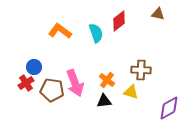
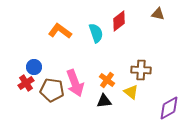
yellow triangle: rotated 21 degrees clockwise
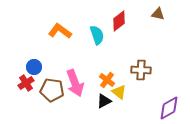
cyan semicircle: moved 1 px right, 2 px down
yellow triangle: moved 12 px left
black triangle: rotated 21 degrees counterclockwise
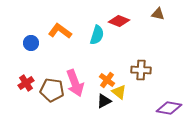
red diamond: rotated 60 degrees clockwise
cyan semicircle: rotated 36 degrees clockwise
blue circle: moved 3 px left, 24 px up
purple diamond: rotated 40 degrees clockwise
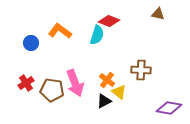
red diamond: moved 10 px left
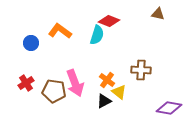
brown pentagon: moved 2 px right, 1 px down
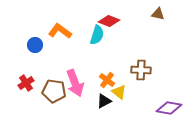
blue circle: moved 4 px right, 2 px down
